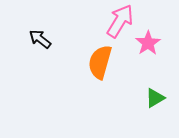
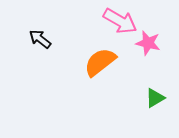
pink arrow: rotated 88 degrees clockwise
pink star: rotated 25 degrees counterclockwise
orange semicircle: rotated 36 degrees clockwise
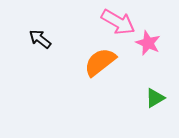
pink arrow: moved 2 px left, 1 px down
pink star: rotated 10 degrees clockwise
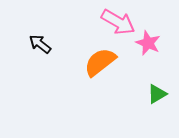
black arrow: moved 5 px down
green triangle: moved 2 px right, 4 px up
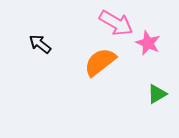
pink arrow: moved 2 px left, 1 px down
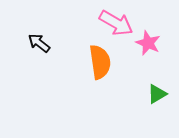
black arrow: moved 1 px left, 1 px up
orange semicircle: rotated 120 degrees clockwise
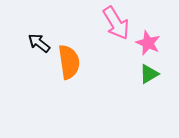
pink arrow: rotated 28 degrees clockwise
orange semicircle: moved 31 px left
green triangle: moved 8 px left, 20 px up
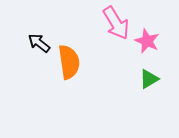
pink star: moved 1 px left, 2 px up
green triangle: moved 5 px down
